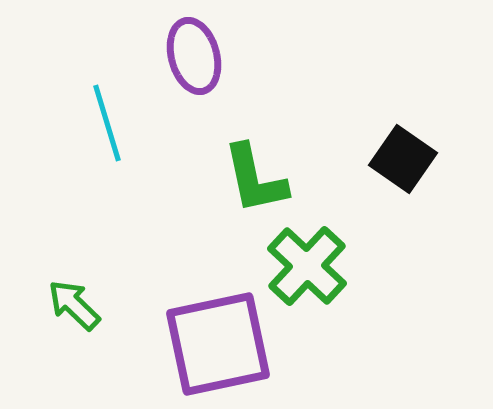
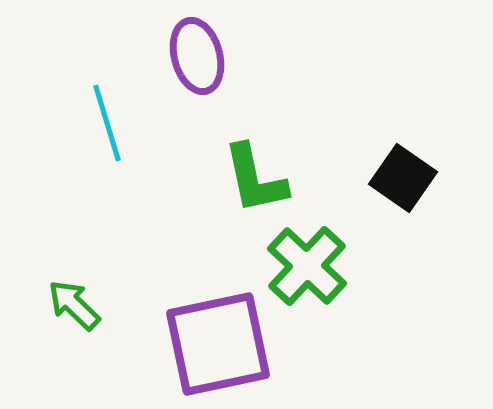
purple ellipse: moved 3 px right
black square: moved 19 px down
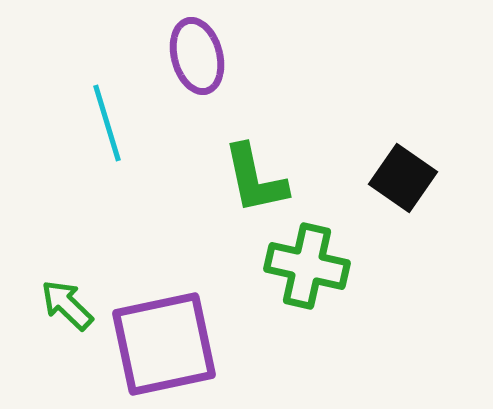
green cross: rotated 30 degrees counterclockwise
green arrow: moved 7 px left
purple square: moved 54 px left
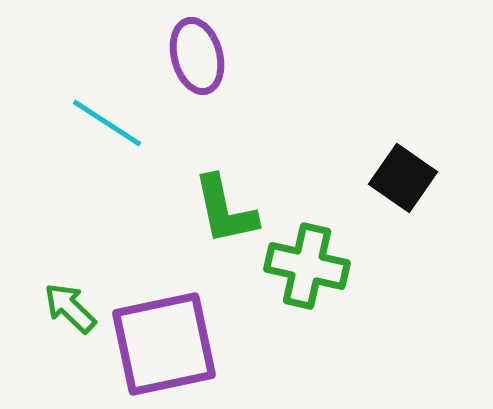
cyan line: rotated 40 degrees counterclockwise
green L-shape: moved 30 px left, 31 px down
green arrow: moved 3 px right, 3 px down
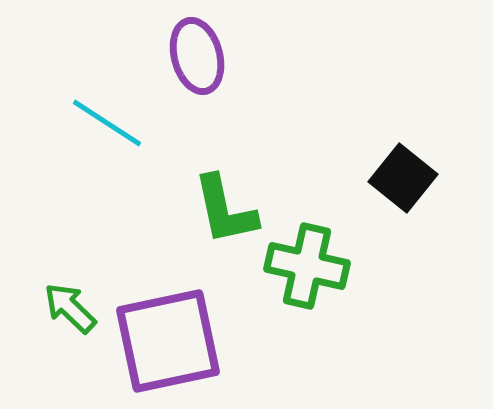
black square: rotated 4 degrees clockwise
purple square: moved 4 px right, 3 px up
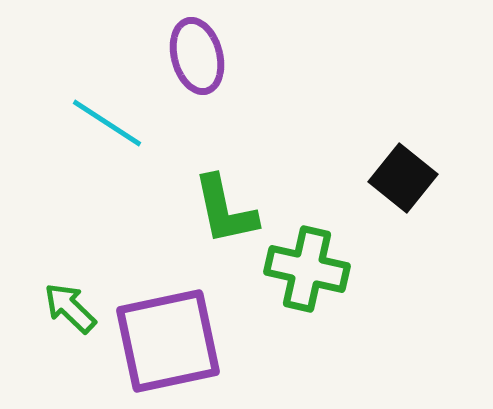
green cross: moved 3 px down
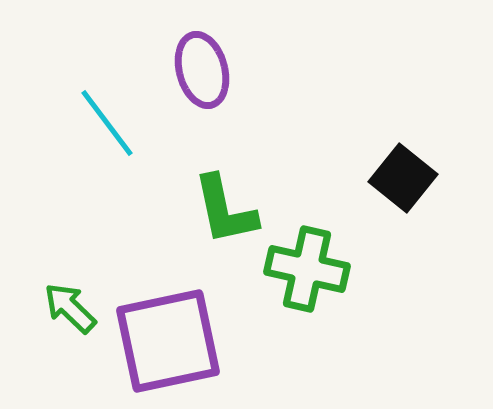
purple ellipse: moved 5 px right, 14 px down
cyan line: rotated 20 degrees clockwise
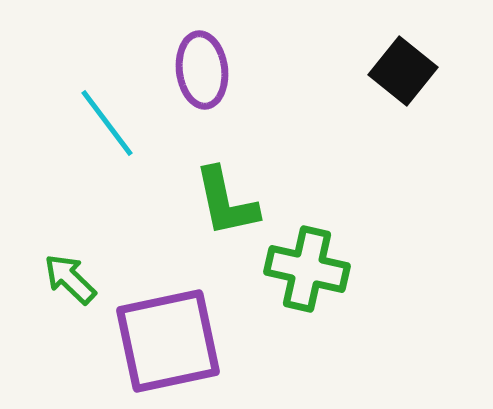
purple ellipse: rotated 8 degrees clockwise
black square: moved 107 px up
green L-shape: moved 1 px right, 8 px up
green arrow: moved 29 px up
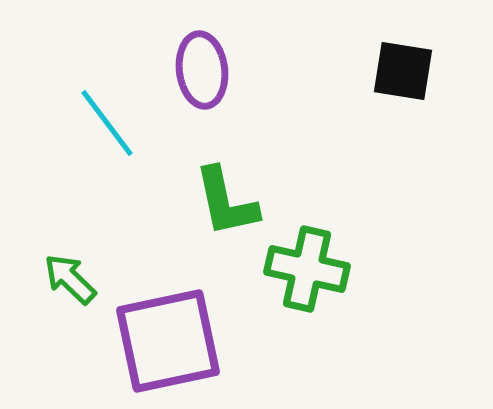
black square: rotated 30 degrees counterclockwise
